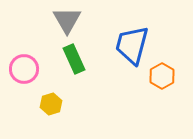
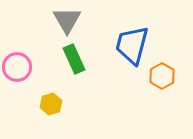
pink circle: moved 7 px left, 2 px up
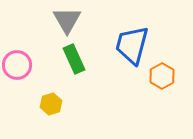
pink circle: moved 2 px up
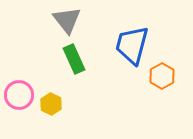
gray triangle: rotated 8 degrees counterclockwise
pink circle: moved 2 px right, 30 px down
yellow hexagon: rotated 15 degrees counterclockwise
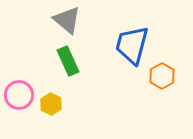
gray triangle: rotated 12 degrees counterclockwise
green rectangle: moved 6 px left, 2 px down
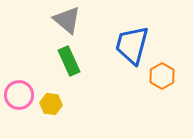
green rectangle: moved 1 px right
yellow hexagon: rotated 20 degrees counterclockwise
